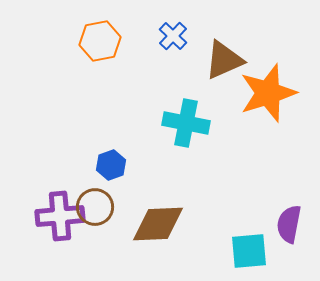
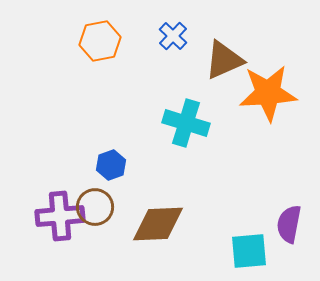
orange star: rotated 14 degrees clockwise
cyan cross: rotated 6 degrees clockwise
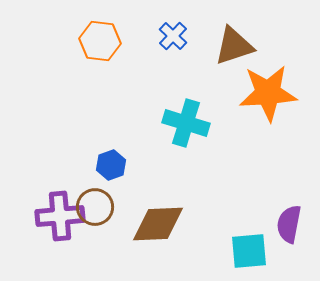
orange hexagon: rotated 18 degrees clockwise
brown triangle: moved 10 px right, 14 px up; rotated 6 degrees clockwise
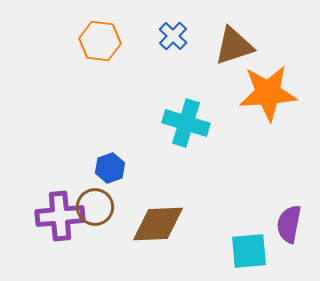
blue hexagon: moved 1 px left, 3 px down
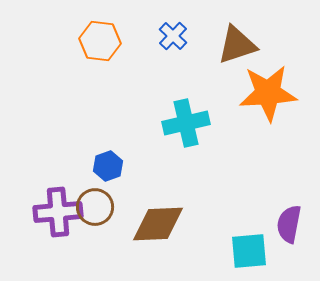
brown triangle: moved 3 px right, 1 px up
cyan cross: rotated 30 degrees counterclockwise
blue hexagon: moved 2 px left, 2 px up
purple cross: moved 2 px left, 4 px up
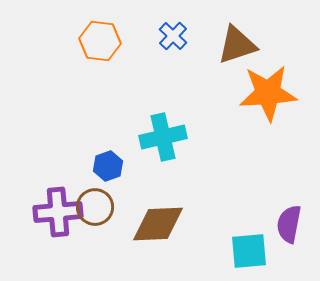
cyan cross: moved 23 px left, 14 px down
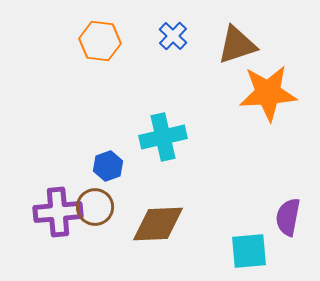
purple semicircle: moved 1 px left, 7 px up
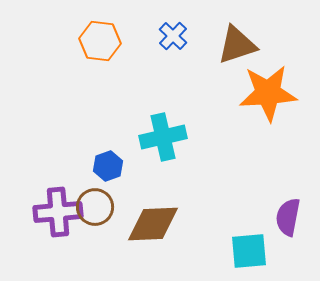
brown diamond: moved 5 px left
